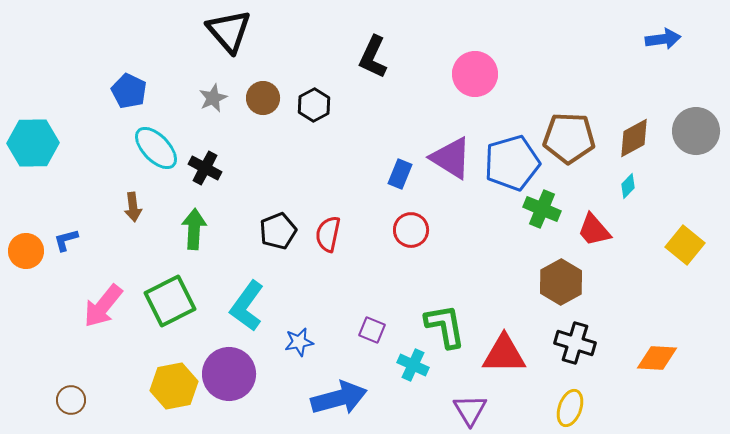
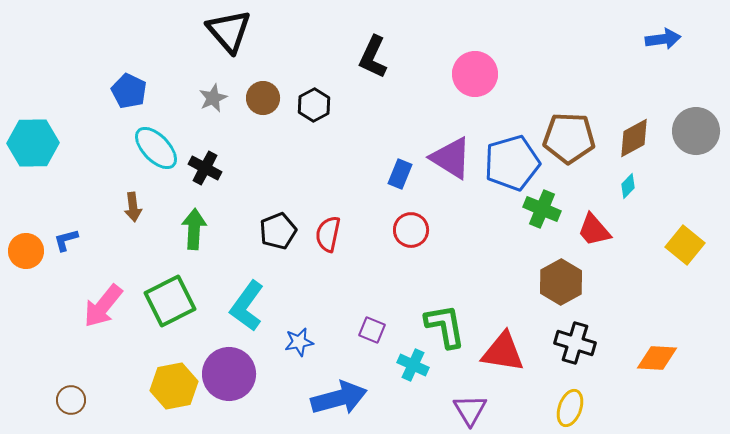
red triangle at (504, 354): moved 1 px left, 2 px up; rotated 9 degrees clockwise
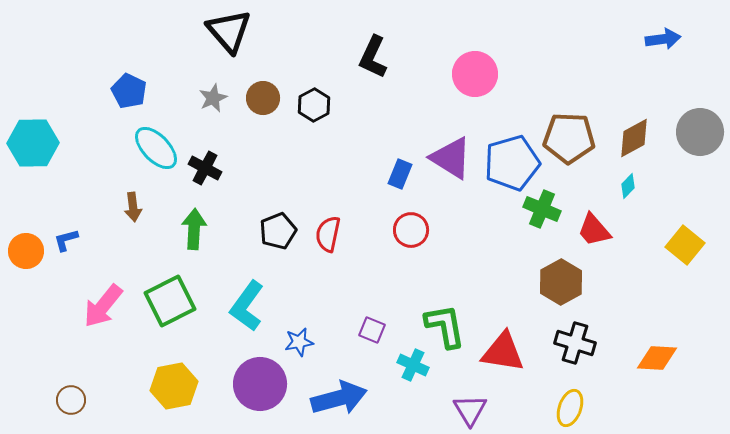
gray circle at (696, 131): moved 4 px right, 1 px down
purple circle at (229, 374): moved 31 px right, 10 px down
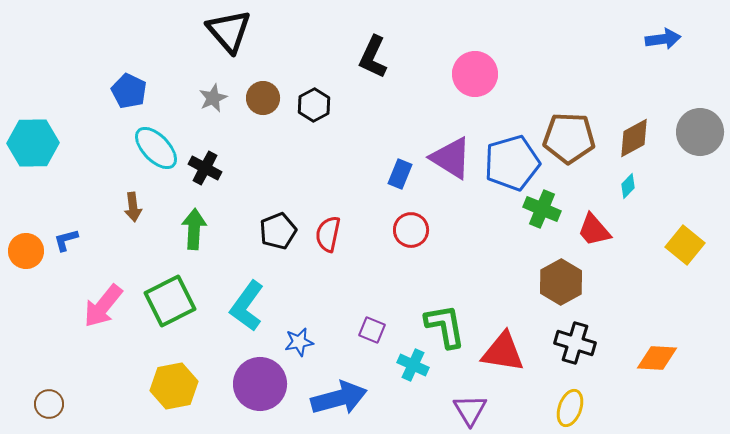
brown circle at (71, 400): moved 22 px left, 4 px down
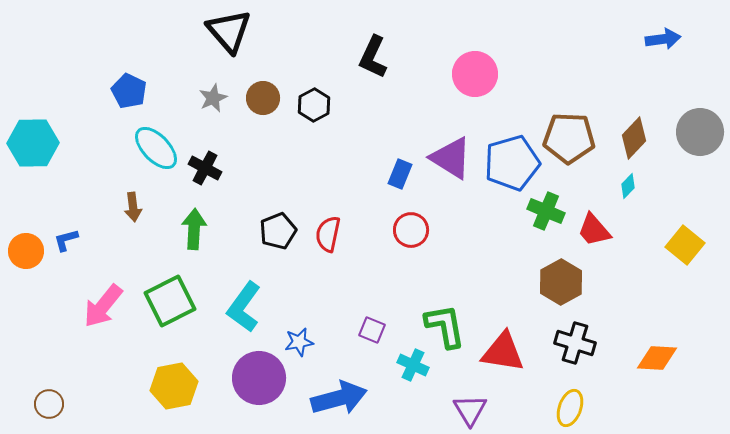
brown diamond at (634, 138): rotated 18 degrees counterclockwise
green cross at (542, 209): moved 4 px right, 2 px down
cyan L-shape at (247, 306): moved 3 px left, 1 px down
purple circle at (260, 384): moved 1 px left, 6 px up
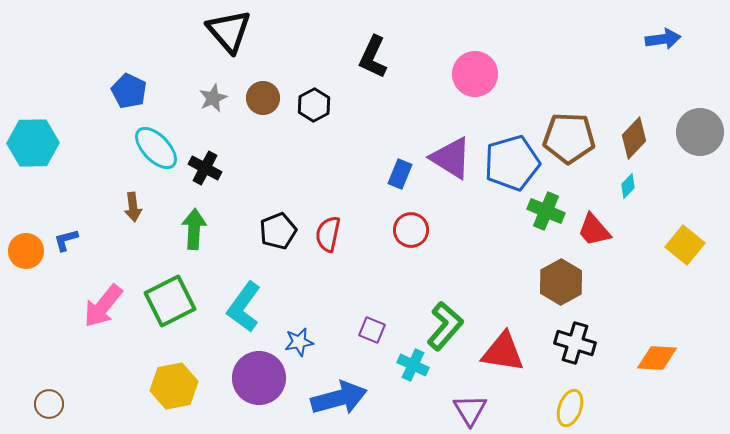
green L-shape at (445, 326): rotated 51 degrees clockwise
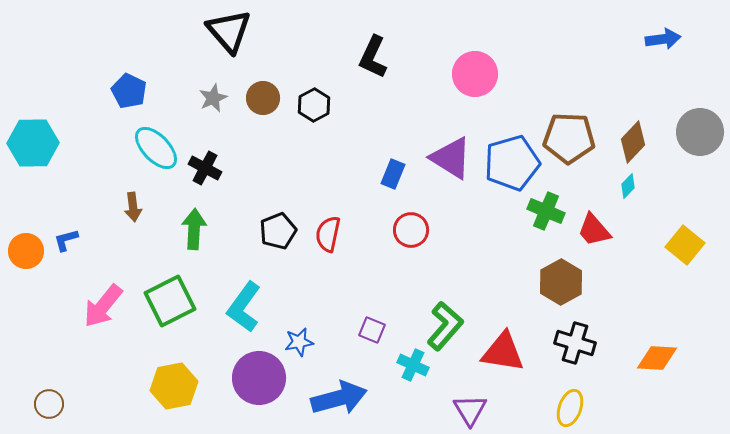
brown diamond at (634, 138): moved 1 px left, 4 px down
blue rectangle at (400, 174): moved 7 px left
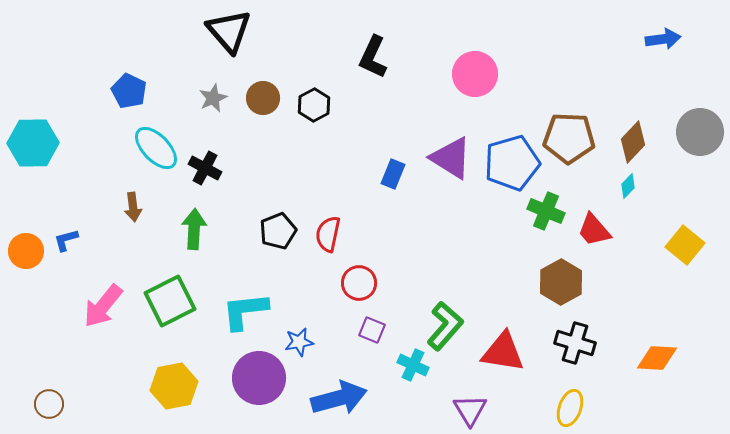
red circle at (411, 230): moved 52 px left, 53 px down
cyan L-shape at (244, 307): moved 1 px right, 4 px down; rotated 48 degrees clockwise
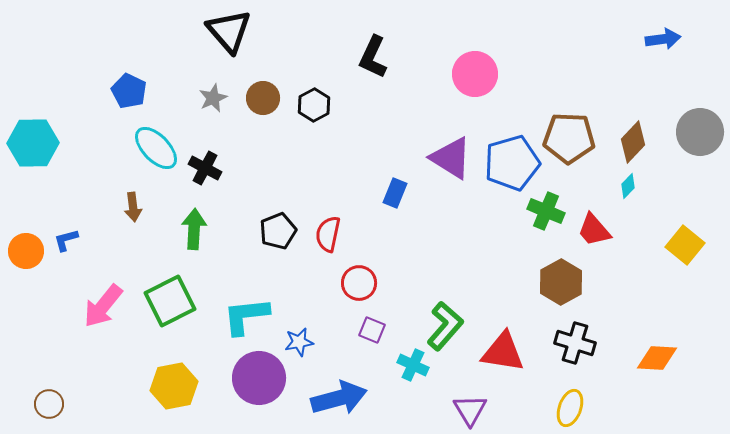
blue rectangle at (393, 174): moved 2 px right, 19 px down
cyan L-shape at (245, 311): moved 1 px right, 5 px down
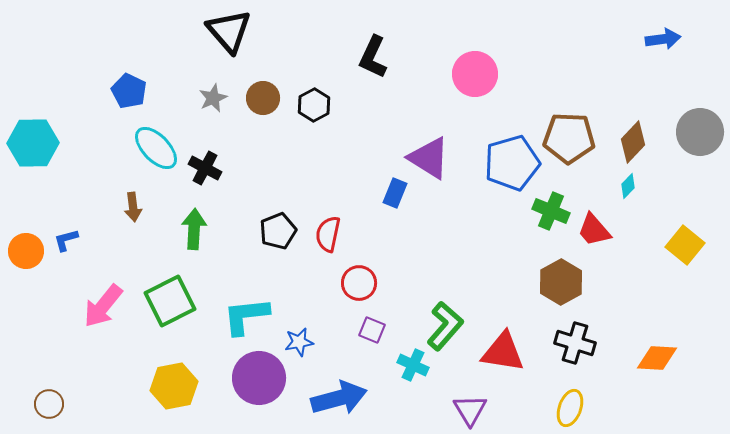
purple triangle at (451, 158): moved 22 px left
green cross at (546, 211): moved 5 px right
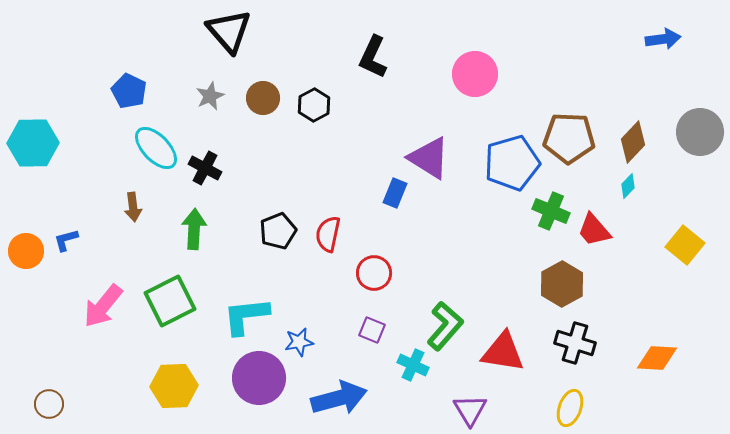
gray star at (213, 98): moved 3 px left, 2 px up
brown hexagon at (561, 282): moved 1 px right, 2 px down
red circle at (359, 283): moved 15 px right, 10 px up
yellow hexagon at (174, 386): rotated 9 degrees clockwise
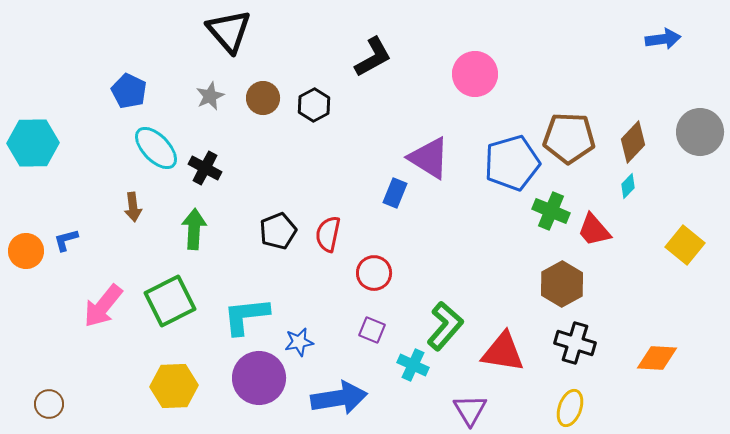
black L-shape at (373, 57): rotated 144 degrees counterclockwise
blue arrow at (339, 398): rotated 6 degrees clockwise
